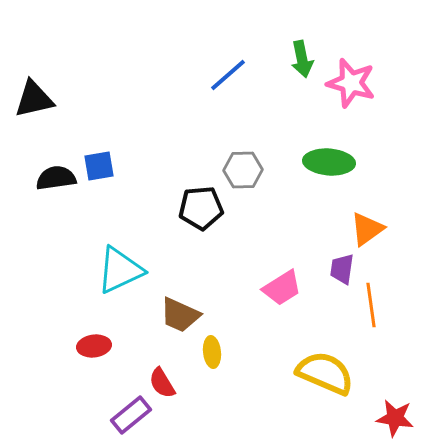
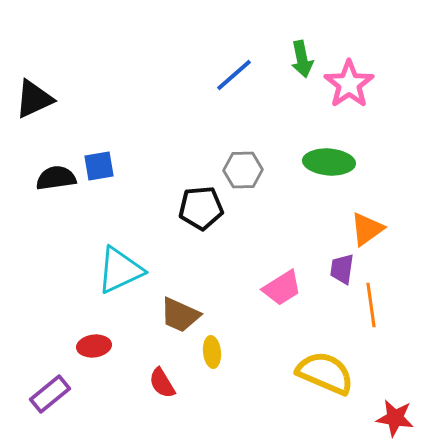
blue line: moved 6 px right
pink star: moved 2 px left, 1 px down; rotated 21 degrees clockwise
black triangle: rotated 12 degrees counterclockwise
purple rectangle: moved 81 px left, 21 px up
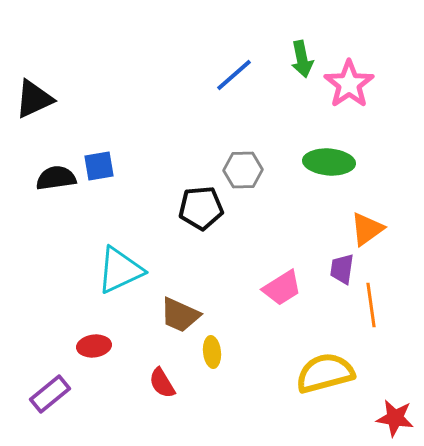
yellow semicircle: rotated 38 degrees counterclockwise
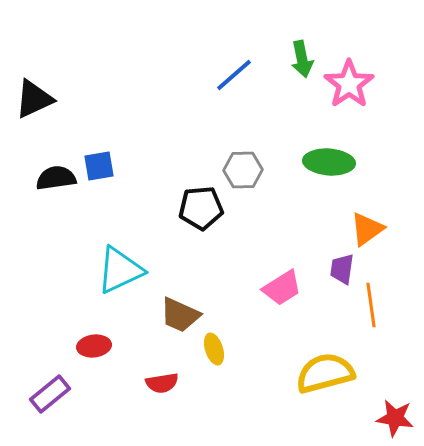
yellow ellipse: moved 2 px right, 3 px up; rotated 12 degrees counterclockwise
red semicircle: rotated 68 degrees counterclockwise
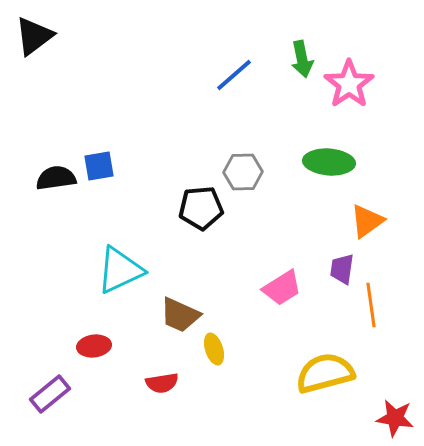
black triangle: moved 63 px up; rotated 12 degrees counterclockwise
gray hexagon: moved 2 px down
orange triangle: moved 8 px up
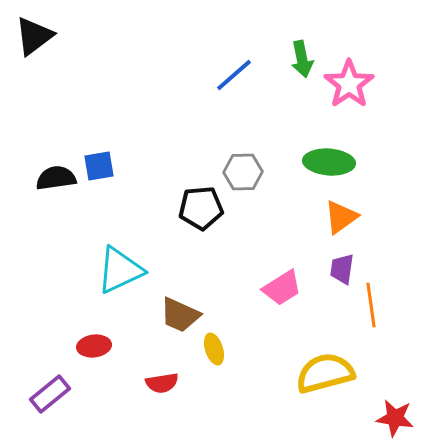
orange triangle: moved 26 px left, 4 px up
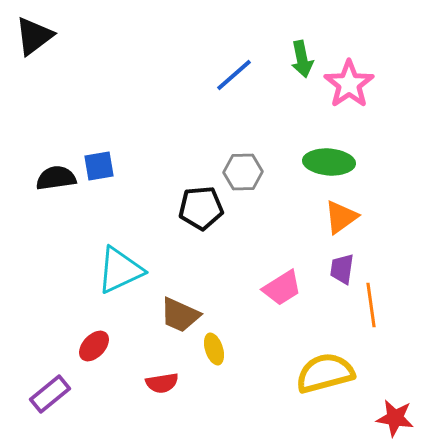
red ellipse: rotated 40 degrees counterclockwise
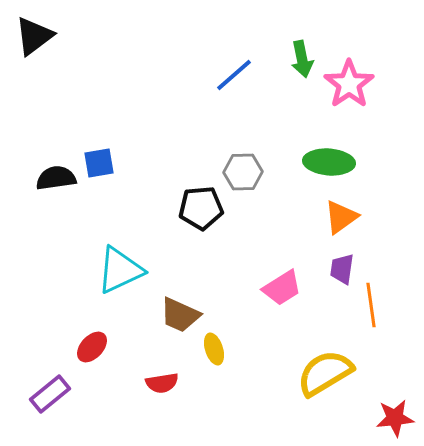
blue square: moved 3 px up
red ellipse: moved 2 px left, 1 px down
yellow semicircle: rotated 16 degrees counterclockwise
red star: rotated 15 degrees counterclockwise
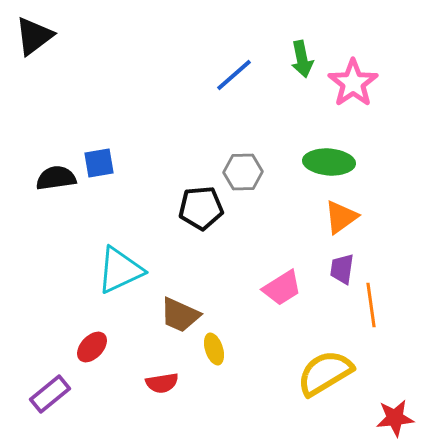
pink star: moved 4 px right, 1 px up
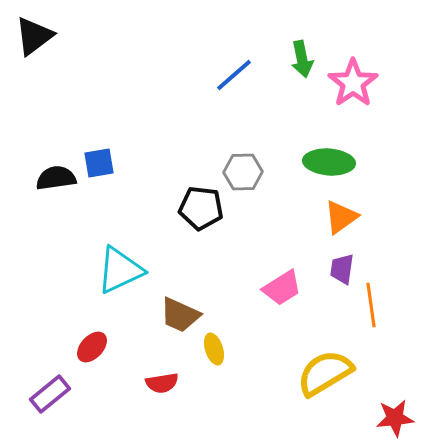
black pentagon: rotated 12 degrees clockwise
